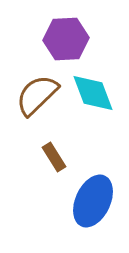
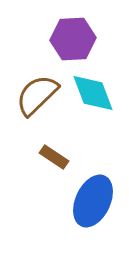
purple hexagon: moved 7 px right
brown rectangle: rotated 24 degrees counterclockwise
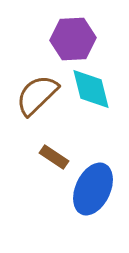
cyan diamond: moved 2 px left, 4 px up; rotated 6 degrees clockwise
blue ellipse: moved 12 px up
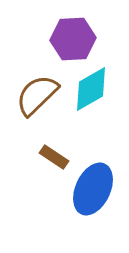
cyan diamond: rotated 75 degrees clockwise
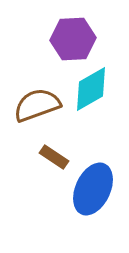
brown semicircle: moved 10 px down; rotated 24 degrees clockwise
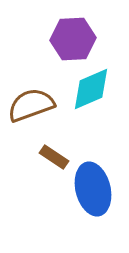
cyan diamond: rotated 6 degrees clockwise
brown semicircle: moved 6 px left
blue ellipse: rotated 39 degrees counterclockwise
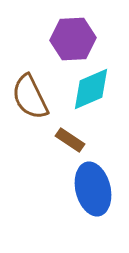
brown semicircle: moved 1 px left, 8 px up; rotated 96 degrees counterclockwise
brown rectangle: moved 16 px right, 17 px up
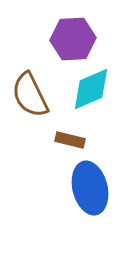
brown semicircle: moved 2 px up
brown rectangle: rotated 20 degrees counterclockwise
blue ellipse: moved 3 px left, 1 px up
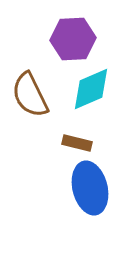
brown rectangle: moved 7 px right, 3 px down
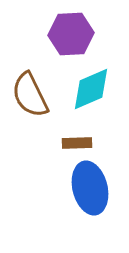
purple hexagon: moved 2 px left, 5 px up
brown rectangle: rotated 16 degrees counterclockwise
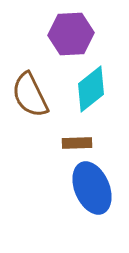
cyan diamond: rotated 15 degrees counterclockwise
blue ellipse: moved 2 px right; rotated 9 degrees counterclockwise
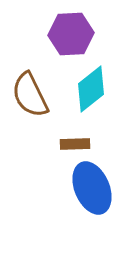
brown rectangle: moved 2 px left, 1 px down
